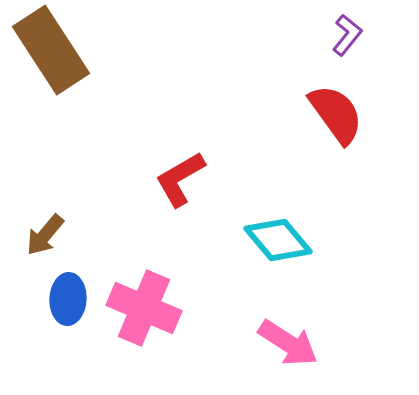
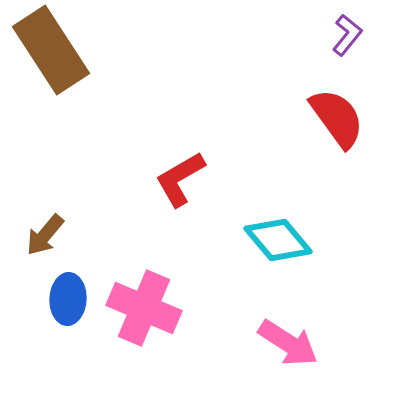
red semicircle: moved 1 px right, 4 px down
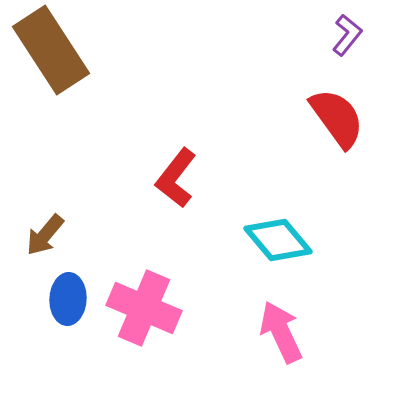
red L-shape: moved 4 px left, 1 px up; rotated 22 degrees counterclockwise
pink arrow: moved 7 px left, 11 px up; rotated 148 degrees counterclockwise
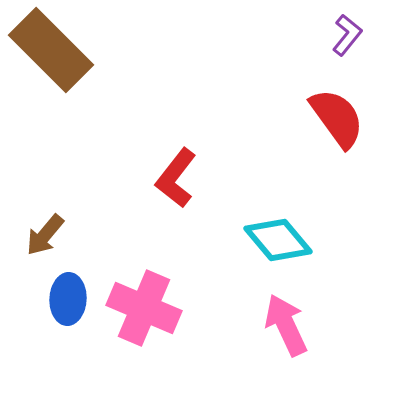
brown rectangle: rotated 12 degrees counterclockwise
pink arrow: moved 5 px right, 7 px up
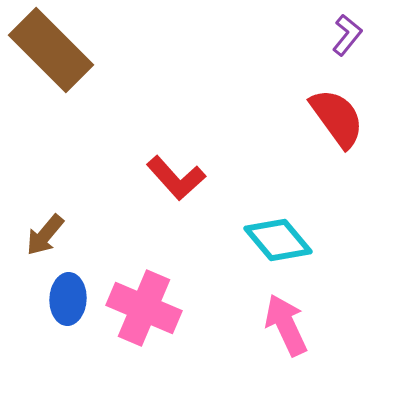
red L-shape: rotated 80 degrees counterclockwise
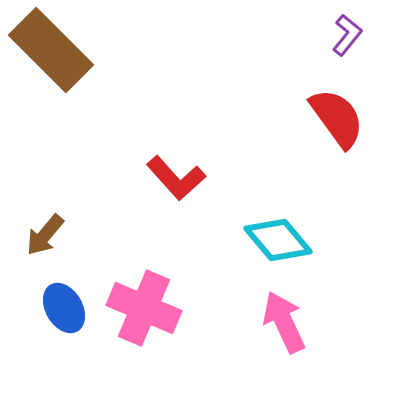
blue ellipse: moved 4 px left, 9 px down; rotated 33 degrees counterclockwise
pink arrow: moved 2 px left, 3 px up
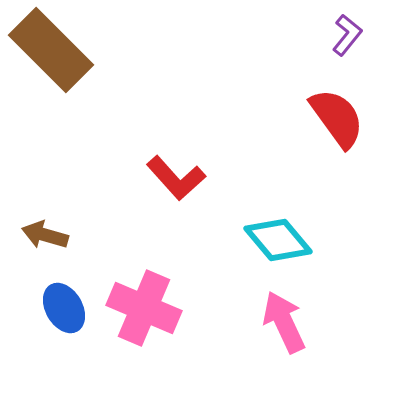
brown arrow: rotated 66 degrees clockwise
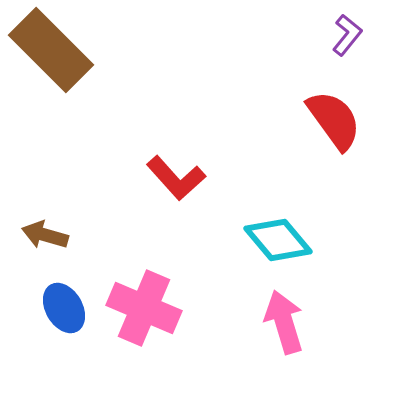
red semicircle: moved 3 px left, 2 px down
pink arrow: rotated 8 degrees clockwise
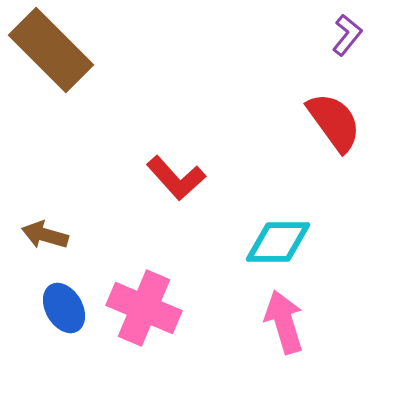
red semicircle: moved 2 px down
cyan diamond: moved 2 px down; rotated 50 degrees counterclockwise
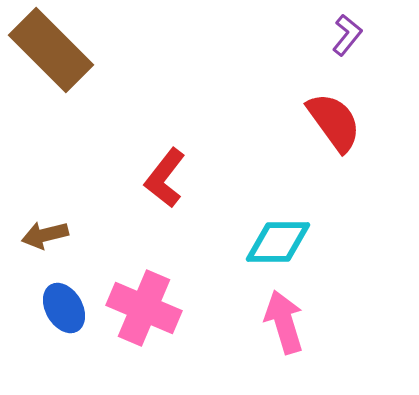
red L-shape: moved 11 px left; rotated 80 degrees clockwise
brown arrow: rotated 30 degrees counterclockwise
